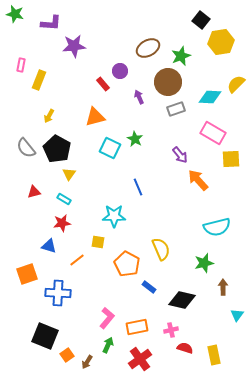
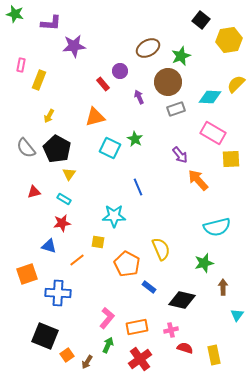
yellow hexagon at (221, 42): moved 8 px right, 2 px up
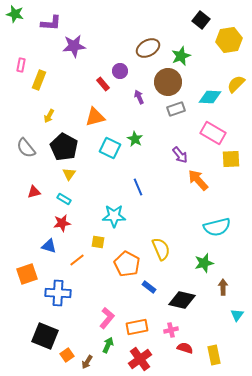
black pentagon at (57, 149): moved 7 px right, 2 px up
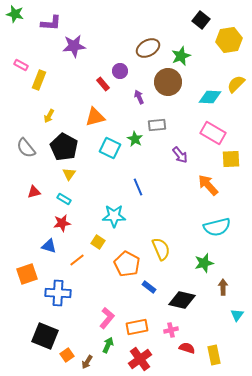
pink rectangle at (21, 65): rotated 72 degrees counterclockwise
gray rectangle at (176, 109): moved 19 px left, 16 px down; rotated 12 degrees clockwise
orange arrow at (198, 180): moved 10 px right, 5 px down
yellow square at (98, 242): rotated 24 degrees clockwise
red semicircle at (185, 348): moved 2 px right
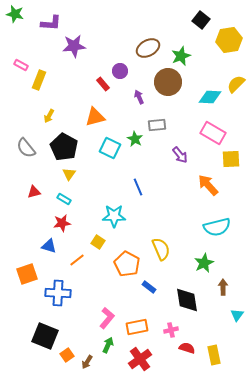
green star at (204, 263): rotated 12 degrees counterclockwise
black diamond at (182, 300): moved 5 px right; rotated 68 degrees clockwise
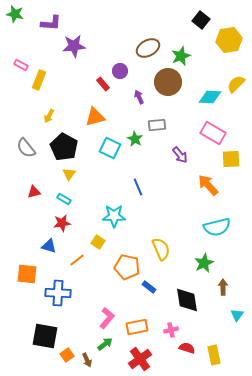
orange pentagon at (127, 264): moved 3 px down; rotated 15 degrees counterclockwise
orange square at (27, 274): rotated 25 degrees clockwise
black square at (45, 336): rotated 12 degrees counterclockwise
green arrow at (108, 345): moved 3 px left, 1 px up; rotated 28 degrees clockwise
brown arrow at (87, 362): moved 2 px up; rotated 56 degrees counterclockwise
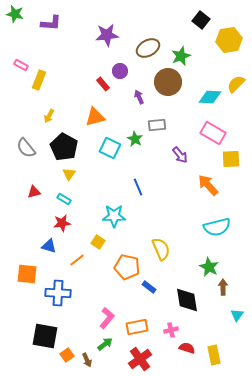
purple star at (74, 46): moved 33 px right, 11 px up
green star at (204, 263): moved 5 px right, 4 px down; rotated 18 degrees counterclockwise
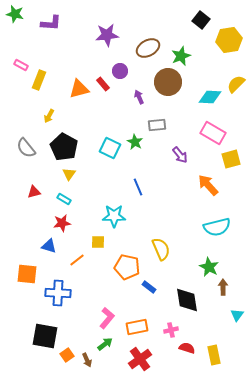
orange triangle at (95, 117): moved 16 px left, 28 px up
green star at (135, 139): moved 3 px down
yellow square at (231, 159): rotated 12 degrees counterclockwise
yellow square at (98, 242): rotated 32 degrees counterclockwise
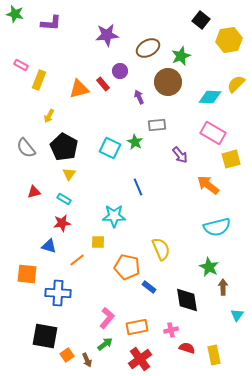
orange arrow at (208, 185): rotated 10 degrees counterclockwise
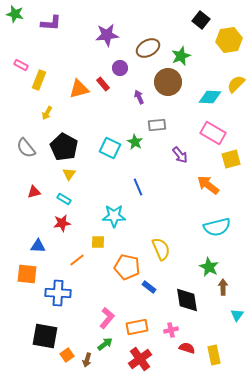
purple circle at (120, 71): moved 3 px up
yellow arrow at (49, 116): moved 2 px left, 3 px up
blue triangle at (49, 246): moved 11 px left; rotated 14 degrees counterclockwise
brown arrow at (87, 360): rotated 40 degrees clockwise
